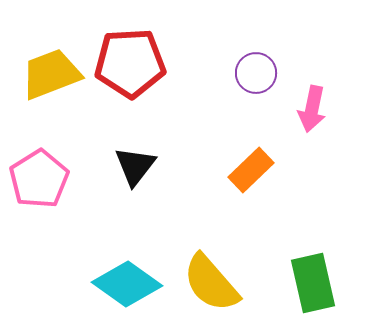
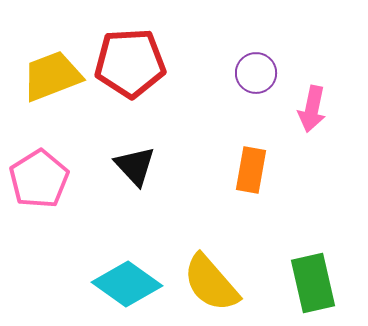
yellow trapezoid: moved 1 px right, 2 px down
black triangle: rotated 21 degrees counterclockwise
orange rectangle: rotated 36 degrees counterclockwise
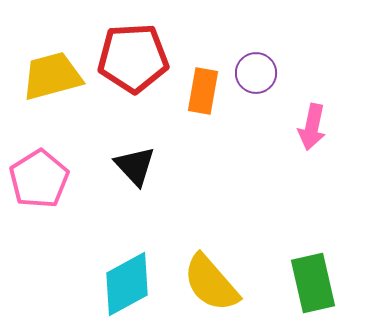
red pentagon: moved 3 px right, 5 px up
yellow trapezoid: rotated 6 degrees clockwise
pink arrow: moved 18 px down
orange rectangle: moved 48 px left, 79 px up
cyan diamond: rotated 64 degrees counterclockwise
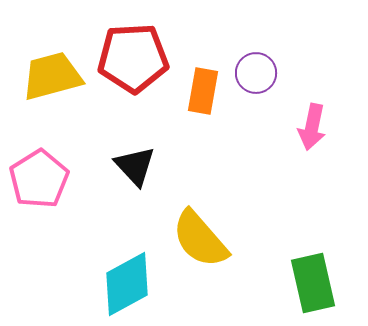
yellow semicircle: moved 11 px left, 44 px up
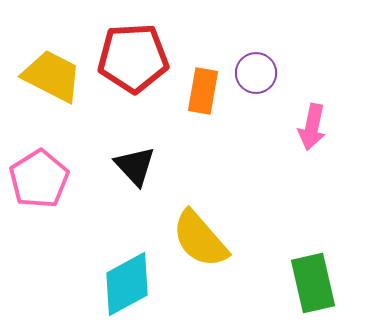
yellow trapezoid: rotated 42 degrees clockwise
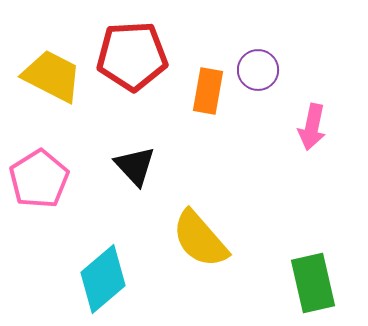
red pentagon: moved 1 px left, 2 px up
purple circle: moved 2 px right, 3 px up
orange rectangle: moved 5 px right
cyan diamond: moved 24 px left, 5 px up; rotated 12 degrees counterclockwise
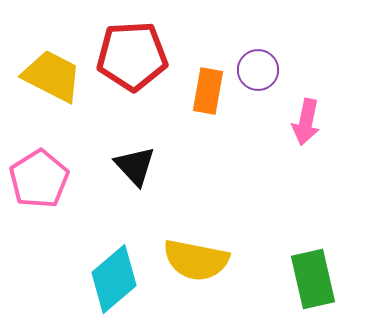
pink arrow: moved 6 px left, 5 px up
yellow semicircle: moved 4 px left, 21 px down; rotated 38 degrees counterclockwise
cyan diamond: moved 11 px right
green rectangle: moved 4 px up
